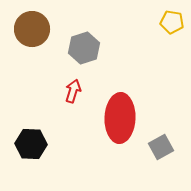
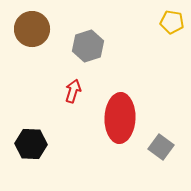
gray hexagon: moved 4 px right, 2 px up
gray square: rotated 25 degrees counterclockwise
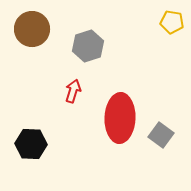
gray square: moved 12 px up
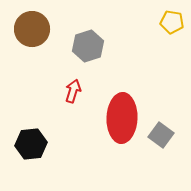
red ellipse: moved 2 px right
black hexagon: rotated 8 degrees counterclockwise
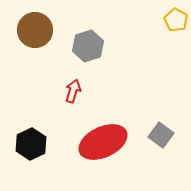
yellow pentagon: moved 4 px right, 2 px up; rotated 20 degrees clockwise
brown circle: moved 3 px right, 1 px down
red ellipse: moved 19 px left, 24 px down; rotated 63 degrees clockwise
black hexagon: rotated 20 degrees counterclockwise
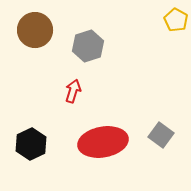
red ellipse: rotated 15 degrees clockwise
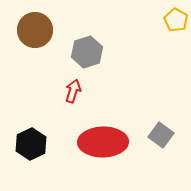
gray hexagon: moved 1 px left, 6 px down
red ellipse: rotated 9 degrees clockwise
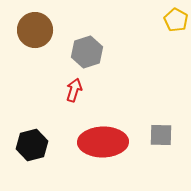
red arrow: moved 1 px right, 1 px up
gray square: rotated 35 degrees counterclockwise
black hexagon: moved 1 px right, 1 px down; rotated 12 degrees clockwise
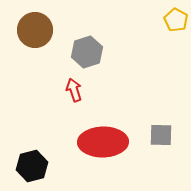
red arrow: rotated 35 degrees counterclockwise
black hexagon: moved 21 px down
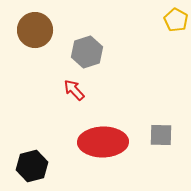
red arrow: rotated 25 degrees counterclockwise
